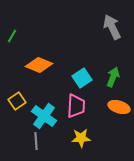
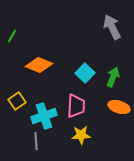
cyan square: moved 3 px right, 5 px up; rotated 12 degrees counterclockwise
cyan cross: rotated 35 degrees clockwise
yellow star: moved 3 px up
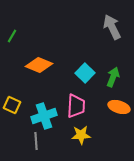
yellow square: moved 5 px left, 4 px down; rotated 30 degrees counterclockwise
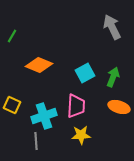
cyan square: rotated 18 degrees clockwise
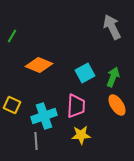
orange ellipse: moved 2 px left, 2 px up; rotated 40 degrees clockwise
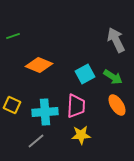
gray arrow: moved 4 px right, 13 px down
green line: moved 1 px right; rotated 40 degrees clockwise
cyan square: moved 1 px down
green arrow: rotated 102 degrees clockwise
cyan cross: moved 1 px right, 4 px up; rotated 15 degrees clockwise
gray line: rotated 54 degrees clockwise
